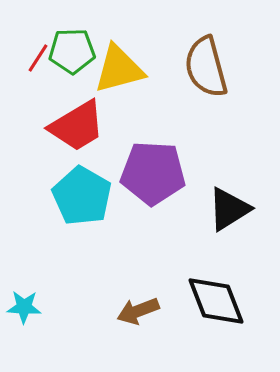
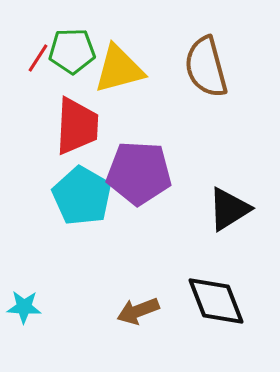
red trapezoid: rotated 56 degrees counterclockwise
purple pentagon: moved 14 px left
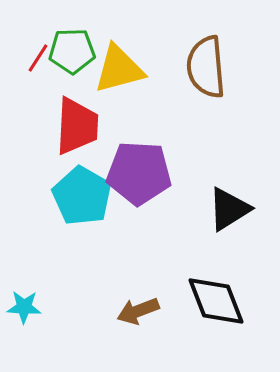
brown semicircle: rotated 10 degrees clockwise
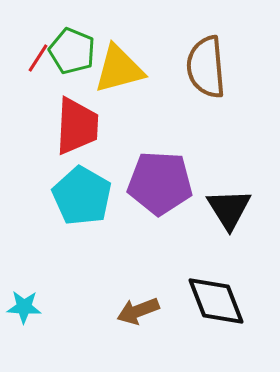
green pentagon: rotated 24 degrees clockwise
purple pentagon: moved 21 px right, 10 px down
black triangle: rotated 30 degrees counterclockwise
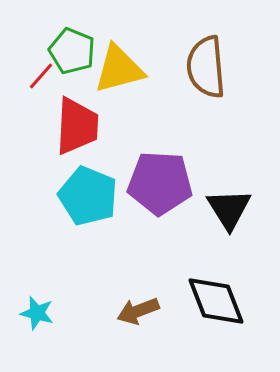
red line: moved 3 px right, 18 px down; rotated 8 degrees clockwise
cyan pentagon: moved 6 px right; rotated 8 degrees counterclockwise
cyan star: moved 13 px right, 6 px down; rotated 12 degrees clockwise
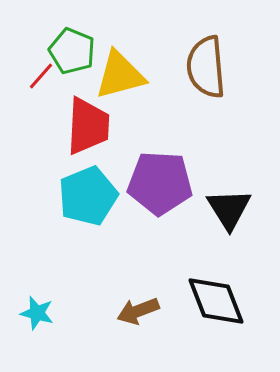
yellow triangle: moved 1 px right, 6 px down
red trapezoid: moved 11 px right
cyan pentagon: rotated 28 degrees clockwise
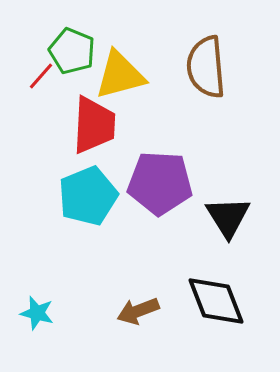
red trapezoid: moved 6 px right, 1 px up
black triangle: moved 1 px left, 8 px down
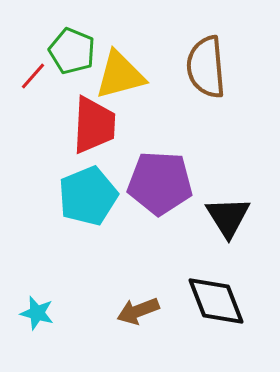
red line: moved 8 px left
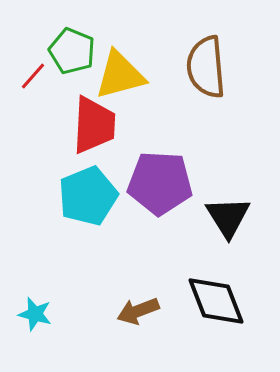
cyan star: moved 2 px left, 1 px down
